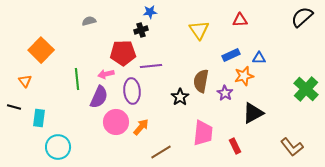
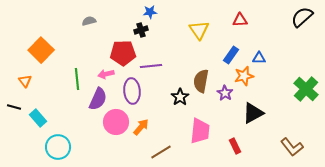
blue rectangle: rotated 30 degrees counterclockwise
purple semicircle: moved 1 px left, 2 px down
cyan rectangle: moved 1 px left; rotated 48 degrees counterclockwise
pink trapezoid: moved 3 px left, 2 px up
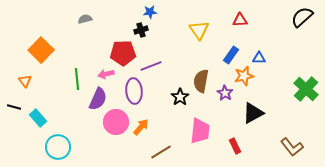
gray semicircle: moved 4 px left, 2 px up
purple line: rotated 15 degrees counterclockwise
purple ellipse: moved 2 px right
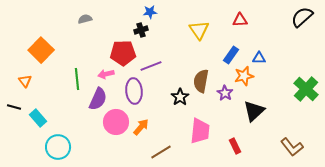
black triangle: moved 1 px right, 2 px up; rotated 15 degrees counterclockwise
